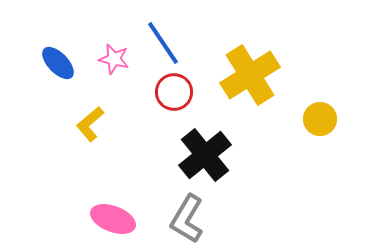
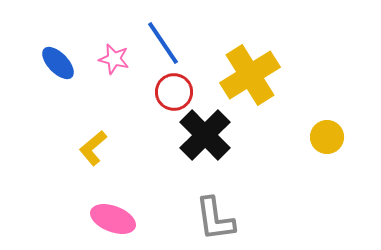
yellow circle: moved 7 px right, 18 px down
yellow L-shape: moved 3 px right, 24 px down
black cross: moved 20 px up; rotated 6 degrees counterclockwise
gray L-shape: moved 28 px right; rotated 39 degrees counterclockwise
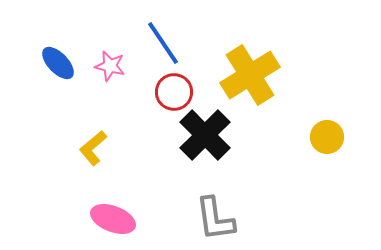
pink star: moved 4 px left, 7 px down
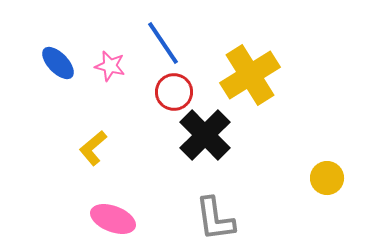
yellow circle: moved 41 px down
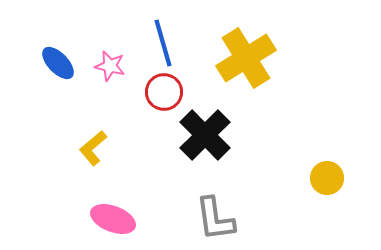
blue line: rotated 18 degrees clockwise
yellow cross: moved 4 px left, 17 px up
red circle: moved 10 px left
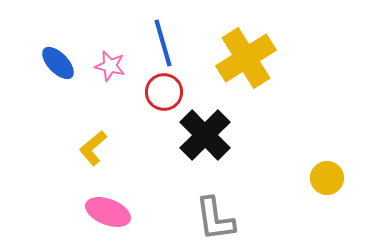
pink ellipse: moved 5 px left, 7 px up
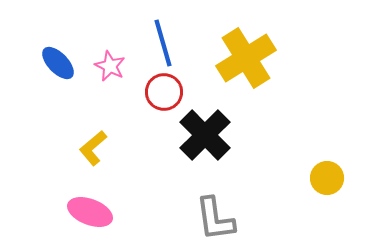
pink star: rotated 12 degrees clockwise
pink ellipse: moved 18 px left
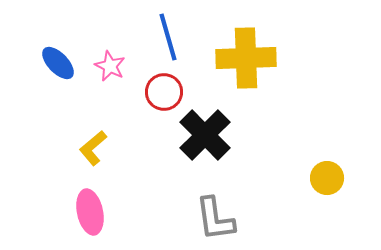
blue line: moved 5 px right, 6 px up
yellow cross: rotated 30 degrees clockwise
pink ellipse: rotated 57 degrees clockwise
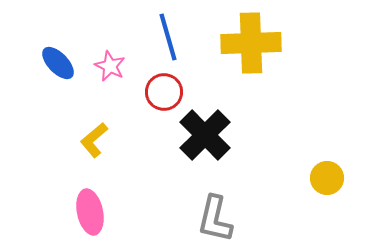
yellow cross: moved 5 px right, 15 px up
yellow L-shape: moved 1 px right, 8 px up
gray L-shape: rotated 21 degrees clockwise
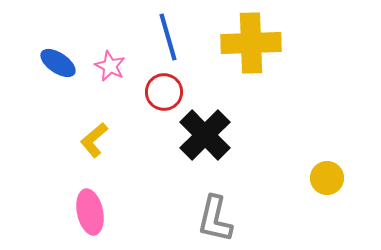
blue ellipse: rotated 12 degrees counterclockwise
